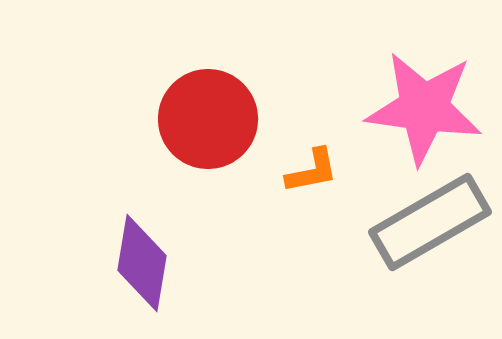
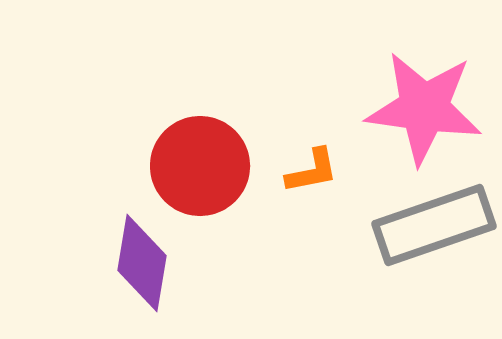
red circle: moved 8 px left, 47 px down
gray rectangle: moved 4 px right, 3 px down; rotated 11 degrees clockwise
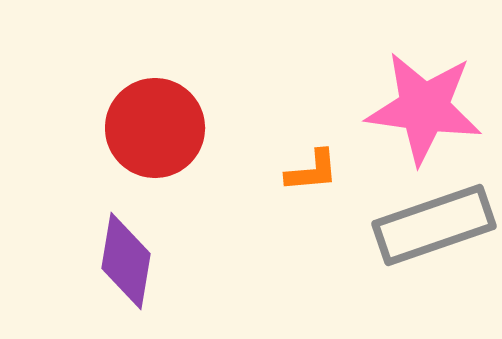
red circle: moved 45 px left, 38 px up
orange L-shape: rotated 6 degrees clockwise
purple diamond: moved 16 px left, 2 px up
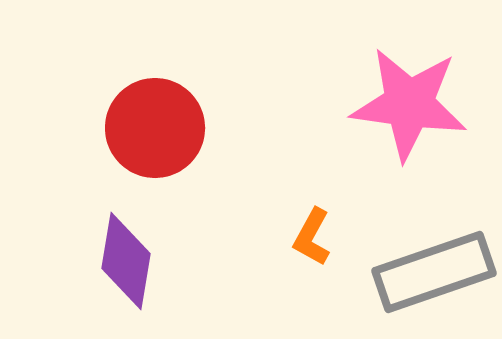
pink star: moved 15 px left, 4 px up
orange L-shape: moved 66 px down; rotated 124 degrees clockwise
gray rectangle: moved 47 px down
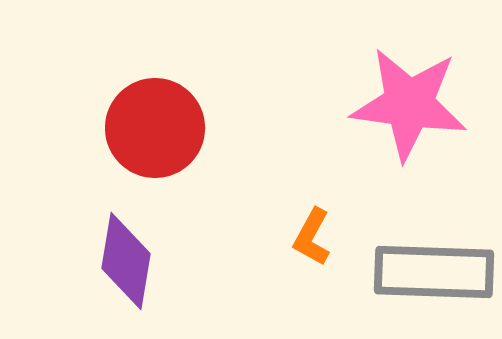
gray rectangle: rotated 21 degrees clockwise
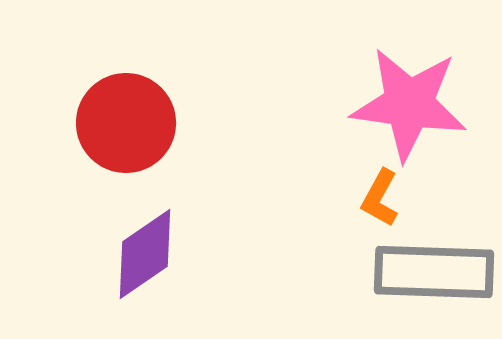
red circle: moved 29 px left, 5 px up
orange L-shape: moved 68 px right, 39 px up
purple diamond: moved 19 px right, 7 px up; rotated 46 degrees clockwise
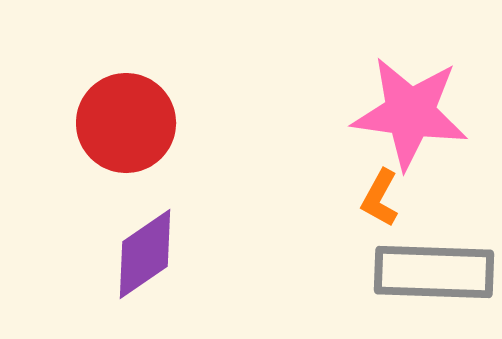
pink star: moved 1 px right, 9 px down
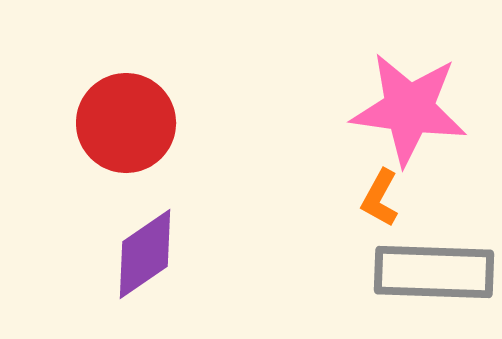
pink star: moved 1 px left, 4 px up
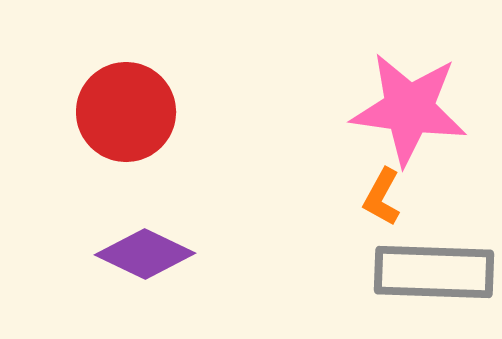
red circle: moved 11 px up
orange L-shape: moved 2 px right, 1 px up
purple diamond: rotated 60 degrees clockwise
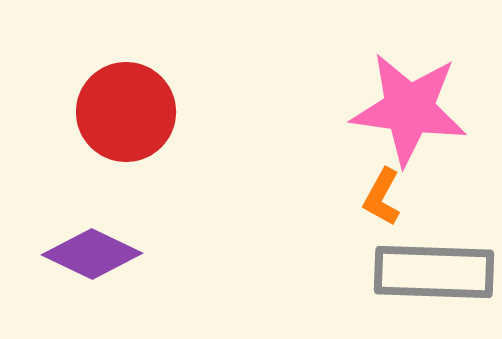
purple diamond: moved 53 px left
